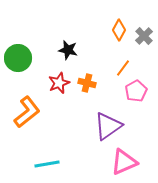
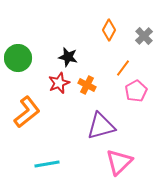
orange diamond: moved 10 px left
black star: moved 7 px down
orange cross: moved 2 px down; rotated 12 degrees clockwise
purple triangle: moved 7 px left; rotated 20 degrees clockwise
pink triangle: moved 5 px left; rotated 20 degrees counterclockwise
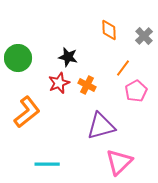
orange diamond: rotated 30 degrees counterclockwise
cyan line: rotated 10 degrees clockwise
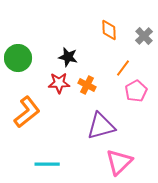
red star: rotated 20 degrees clockwise
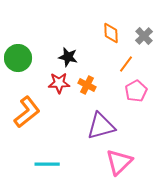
orange diamond: moved 2 px right, 3 px down
orange line: moved 3 px right, 4 px up
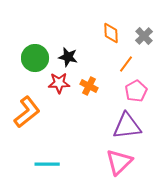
green circle: moved 17 px right
orange cross: moved 2 px right, 1 px down
purple triangle: moved 26 px right; rotated 8 degrees clockwise
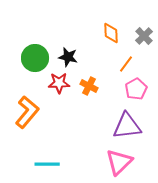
pink pentagon: moved 2 px up
orange L-shape: rotated 12 degrees counterclockwise
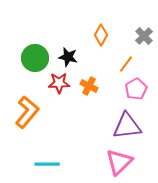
orange diamond: moved 10 px left, 2 px down; rotated 30 degrees clockwise
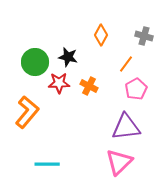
gray cross: rotated 30 degrees counterclockwise
green circle: moved 4 px down
purple triangle: moved 1 px left, 1 px down
